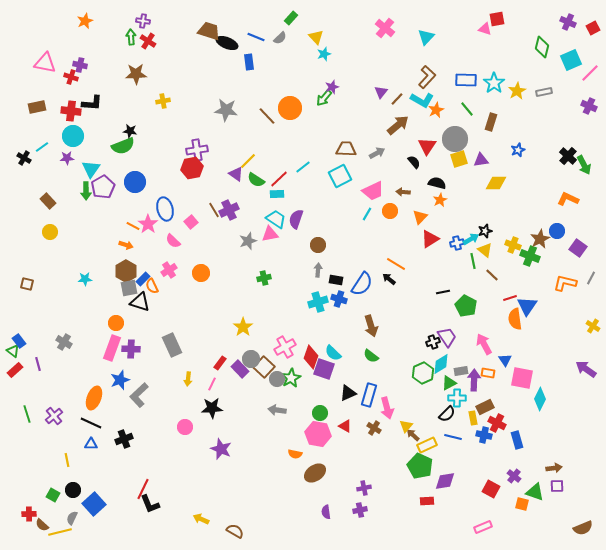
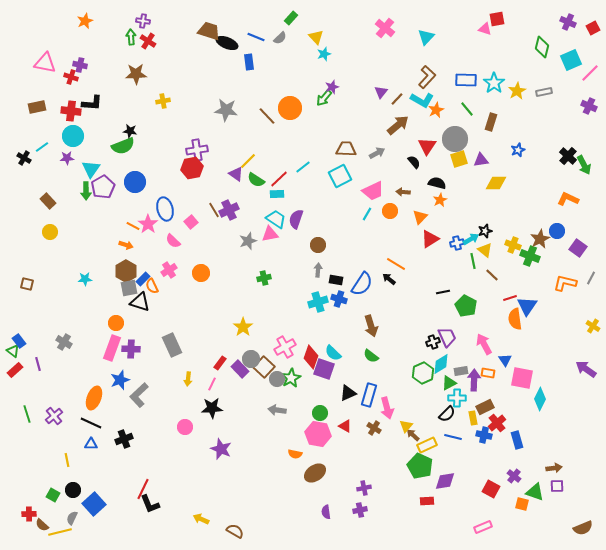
purple trapezoid at (447, 337): rotated 10 degrees clockwise
red cross at (497, 423): rotated 24 degrees clockwise
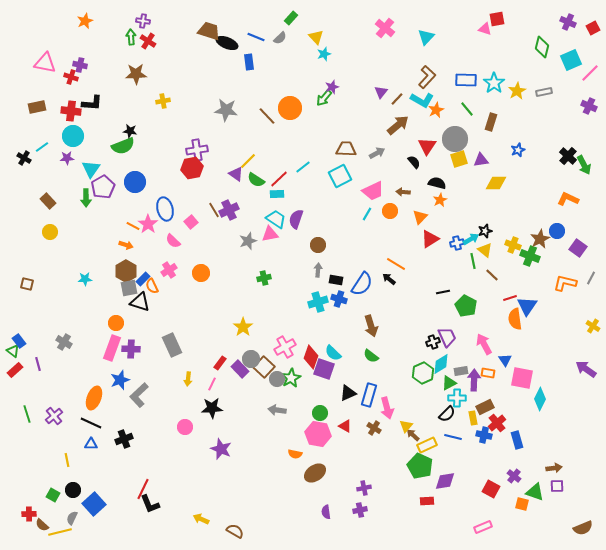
green arrow at (86, 191): moved 7 px down
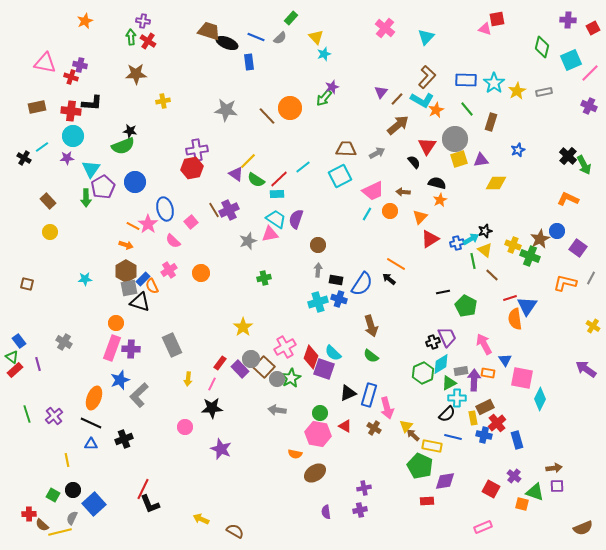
purple cross at (568, 22): moved 2 px up; rotated 21 degrees counterclockwise
green triangle at (13, 351): moved 1 px left, 6 px down
yellow rectangle at (427, 445): moved 5 px right, 1 px down; rotated 36 degrees clockwise
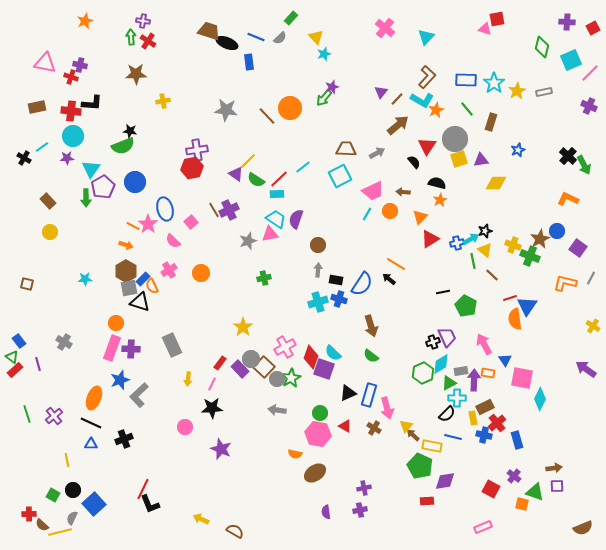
purple cross at (568, 20): moved 1 px left, 2 px down
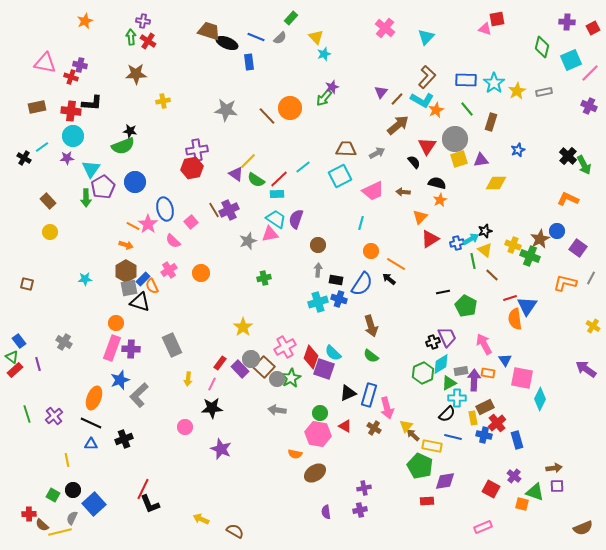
orange circle at (390, 211): moved 19 px left, 40 px down
cyan line at (367, 214): moved 6 px left, 9 px down; rotated 16 degrees counterclockwise
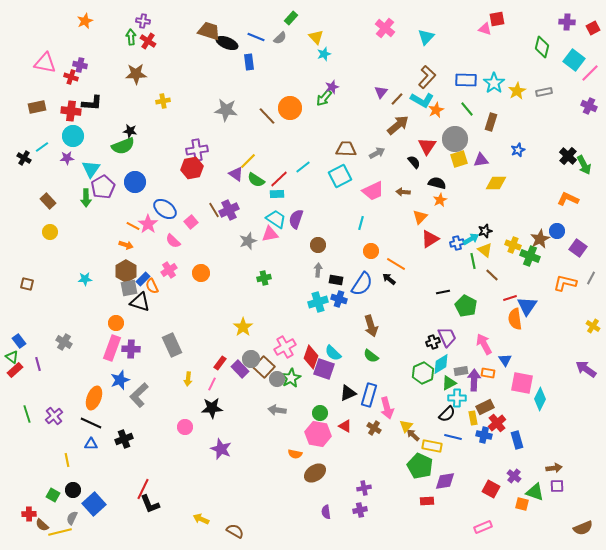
cyan square at (571, 60): moved 3 px right; rotated 30 degrees counterclockwise
blue ellipse at (165, 209): rotated 40 degrees counterclockwise
pink square at (522, 378): moved 5 px down
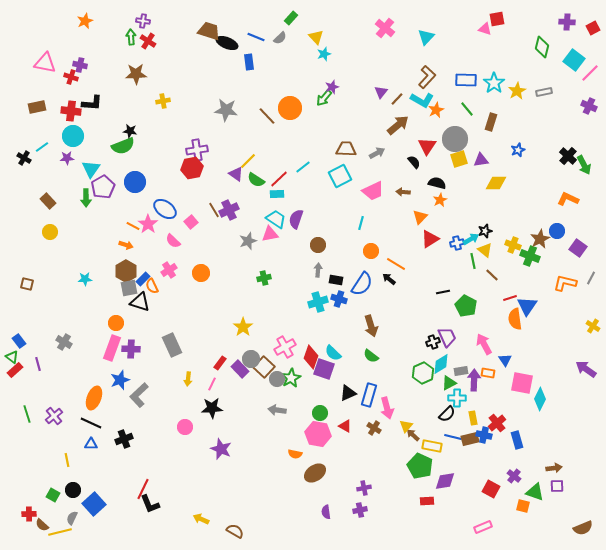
brown rectangle at (485, 407): moved 15 px left, 32 px down; rotated 12 degrees clockwise
orange square at (522, 504): moved 1 px right, 2 px down
